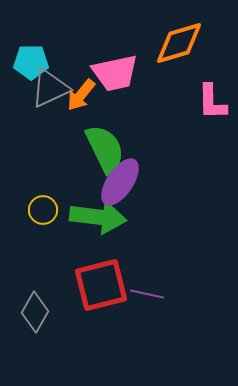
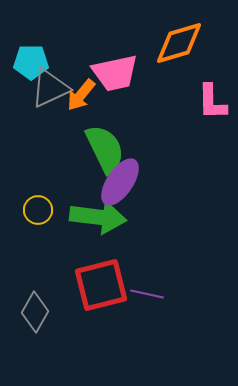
yellow circle: moved 5 px left
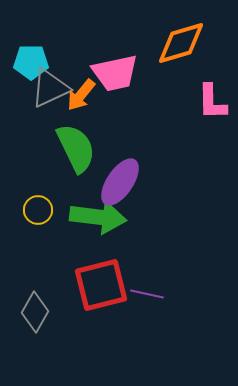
orange diamond: moved 2 px right
green semicircle: moved 29 px left, 1 px up
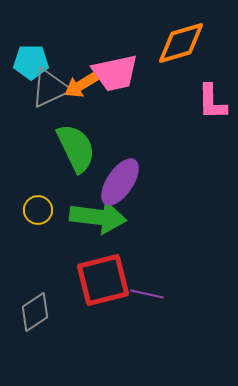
orange arrow: moved 10 px up; rotated 20 degrees clockwise
red square: moved 2 px right, 5 px up
gray diamond: rotated 27 degrees clockwise
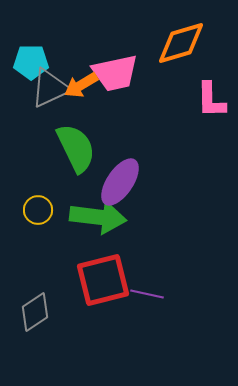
pink L-shape: moved 1 px left, 2 px up
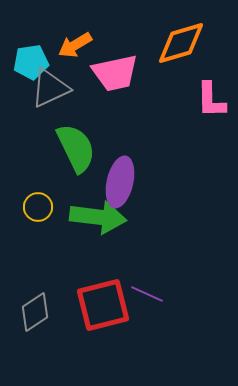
cyan pentagon: rotated 8 degrees counterclockwise
orange arrow: moved 6 px left, 40 px up
purple ellipse: rotated 21 degrees counterclockwise
yellow circle: moved 3 px up
red square: moved 25 px down
purple line: rotated 12 degrees clockwise
